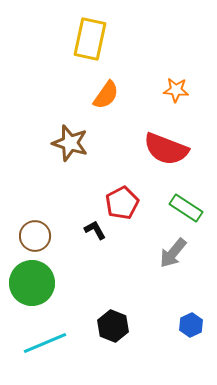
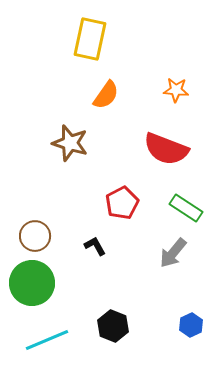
black L-shape: moved 16 px down
cyan line: moved 2 px right, 3 px up
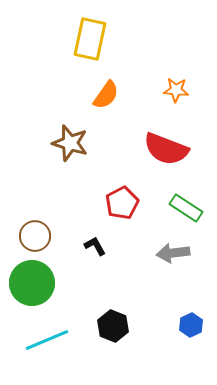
gray arrow: rotated 44 degrees clockwise
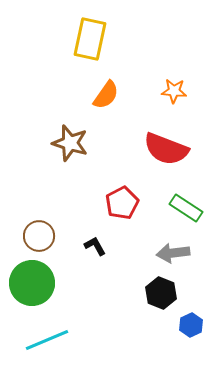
orange star: moved 2 px left, 1 px down
brown circle: moved 4 px right
black hexagon: moved 48 px right, 33 px up
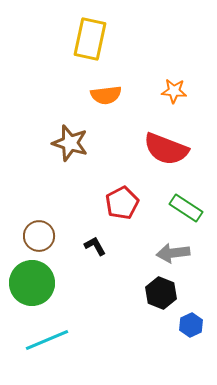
orange semicircle: rotated 48 degrees clockwise
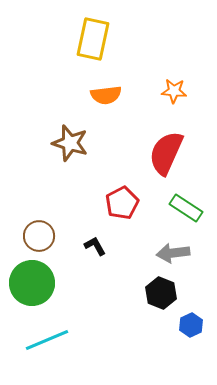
yellow rectangle: moved 3 px right
red semicircle: moved 4 px down; rotated 93 degrees clockwise
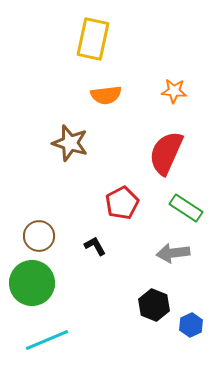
black hexagon: moved 7 px left, 12 px down
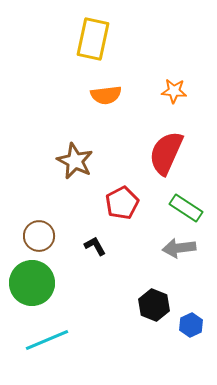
brown star: moved 5 px right, 18 px down; rotated 9 degrees clockwise
gray arrow: moved 6 px right, 5 px up
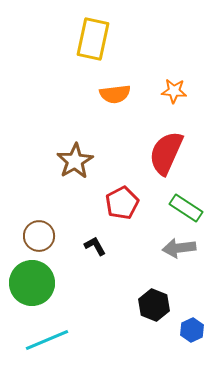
orange semicircle: moved 9 px right, 1 px up
brown star: rotated 15 degrees clockwise
blue hexagon: moved 1 px right, 5 px down
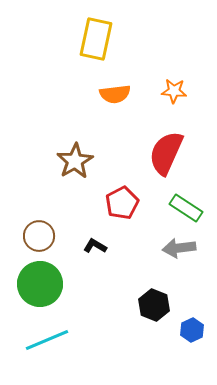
yellow rectangle: moved 3 px right
black L-shape: rotated 30 degrees counterclockwise
green circle: moved 8 px right, 1 px down
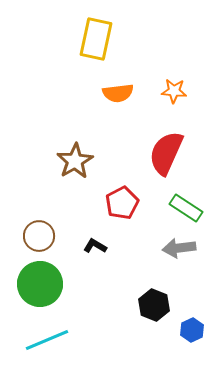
orange semicircle: moved 3 px right, 1 px up
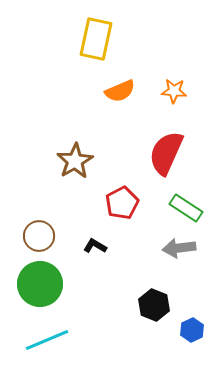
orange semicircle: moved 2 px right, 2 px up; rotated 16 degrees counterclockwise
